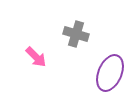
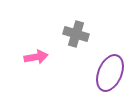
pink arrow: rotated 55 degrees counterclockwise
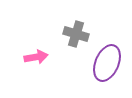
purple ellipse: moved 3 px left, 10 px up
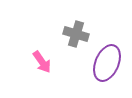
pink arrow: moved 6 px right, 5 px down; rotated 65 degrees clockwise
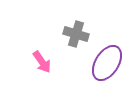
purple ellipse: rotated 9 degrees clockwise
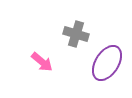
pink arrow: rotated 15 degrees counterclockwise
